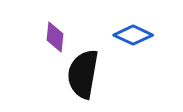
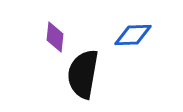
blue diamond: rotated 27 degrees counterclockwise
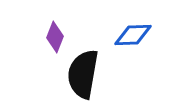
purple diamond: rotated 16 degrees clockwise
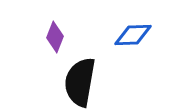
black semicircle: moved 3 px left, 8 px down
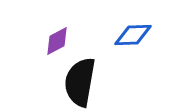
purple diamond: moved 2 px right, 4 px down; rotated 40 degrees clockwise
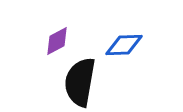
blue diamond: moved 9 px left, 10 px down
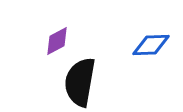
blue diamond: moved 27 px right
